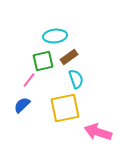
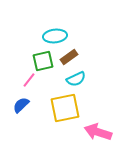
cyan semicircle: rotated 84 degrees clockwise
blue semicircle: moved 1 px left
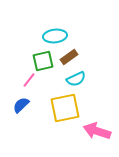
pink arrow: moved 1 px left, 1 px up
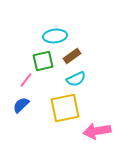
brown rectangle: moved 3 px right, 1 px up
pink line: moved 3 px left
pink arrow: rotated 28 degrees counterclockwise
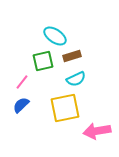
cyan ellipse: rotated 40 degrees clockwise
brown rectangle: rotated 18 degrees clockwise
pink line: moved 4 px left, 2 px down
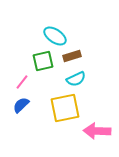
pink arrow: rotated 12 degrees clockwise
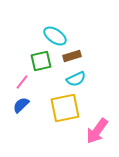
green square: moved 2 px left
pink arrow: rotated 56 degrees counterclockwise
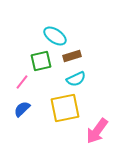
blue semicircle: moved 1 px right, 4 px down
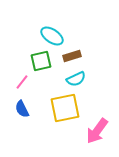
cyan ellipse: moved 3 px left
blue semicircle: rotated 72 degrees counterclockwise
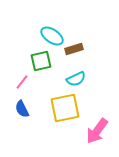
brown rectangle: moved 2 px right, 7 px up
